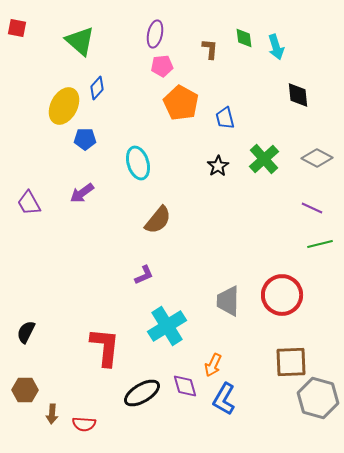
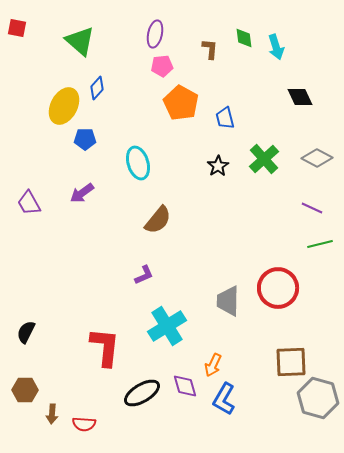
black diamond: moved 2 px right, 2 px down; rotated 20 degrees counterclockwise
red circle: moved 4 px left, 7 px up
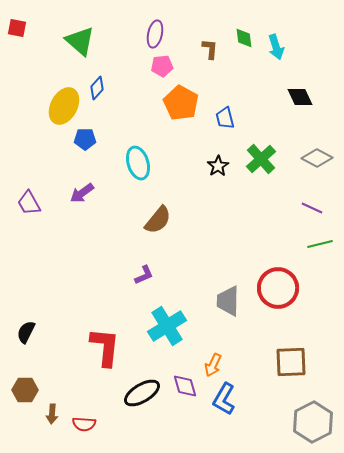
green cross: moved 3 px left
gray hexagon: moved 5 px left, 24 px down; rotated 18 degrees clockwise
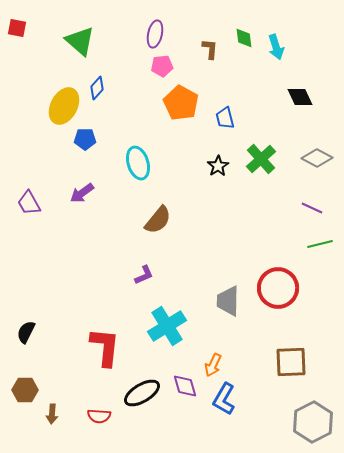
red semicircle: moved 15 px right, 8 px up
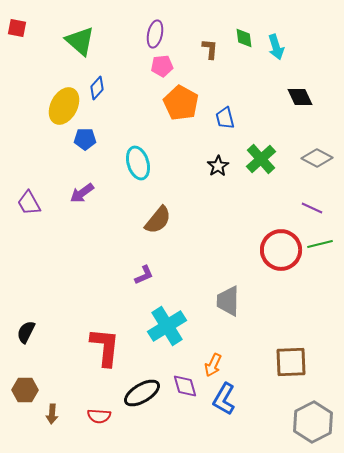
red circle: moved 3 px right, 38 px up
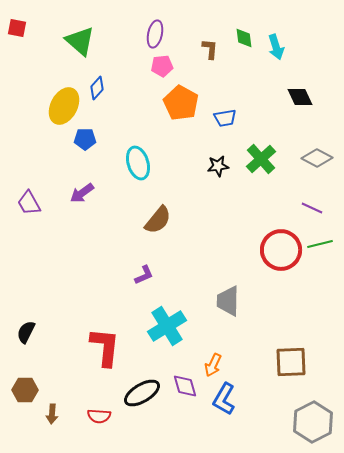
blue trapezoid: rotated 85 degrees counterclockwise
black star: rotated 25 degrees clockwise
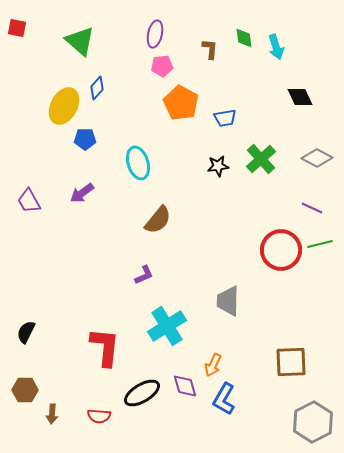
purple trapezoid: moved 2 px up
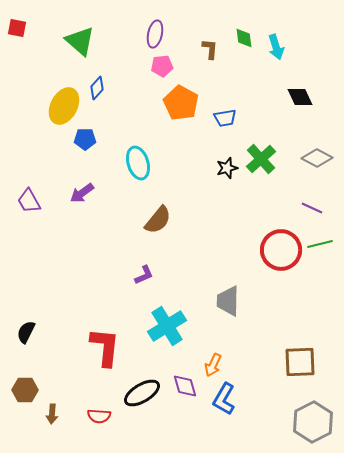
black star: moved 9 px right, 2 px down; rotated 10 degrees counterclockwise
brown square: moved 9 px right
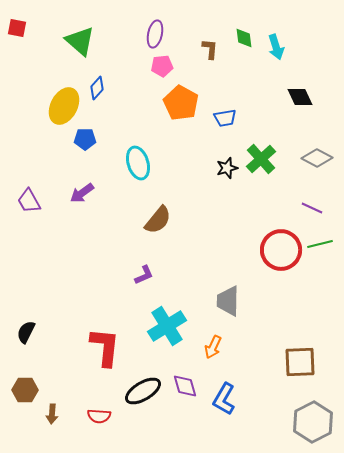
orange arrow: moved 18 px up
black ellipse: moved 1 px right, 2 px up
